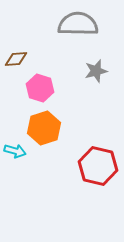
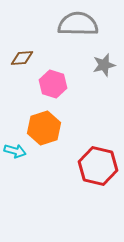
brown diamond: moved 6 px right, 1 px up
gray star: moved 8 px right, 6 px up
pink hexagon: moved 13 px right, 4 px up
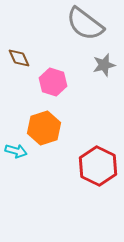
gray semicircle: moved 7 px right; rotated 144 degrees counterclockwise
brown diamond: moved 3 px left; rotated 70 degrees clockwise
pink hexagon: moved 2 px up
cyan arrow: moved 1 px right
red hexagon: rotated 12 degrees clockwise
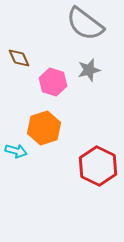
gray star: moved 15 px left, 5 px down
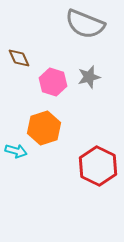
gray semicircle: rotated 15 degrees counterclockwise
gray star: moved 7 px down
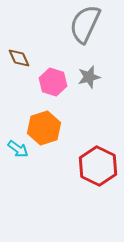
gray semicircle: rotated 93 degrees clockwise
cyan arrow: moved 2 px right, 2 px up; rotated 20 degrees clockwise
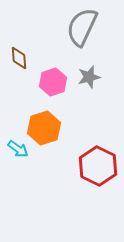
gray semicircle: moved 3 px left, 3 px down
brown diamond: rotated 20 degrees clockwise
pink hexagon: rotated 24 degrees clockwise
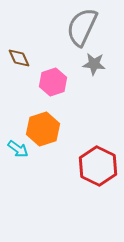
brown diamond: rotated 20 degrees counterclockwise
gray star: moved 5 px right, 13 px up; rotated 20 degrees clockwise
orange hexagon: moved 1 px left, 1 px down
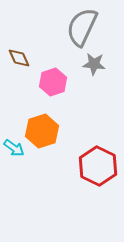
orange hexagon: moved 1 px left, 2 px down
cyan arrow: moved 4 px left, 1 px up
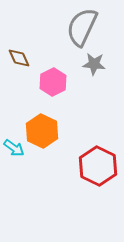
pink hexagon: rotated 8 degrees counterclockwise
orange hexagon: rotated 16 degrees counterclockwise
